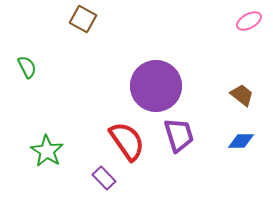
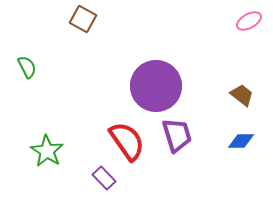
purple trapezoid: moved 2 px left
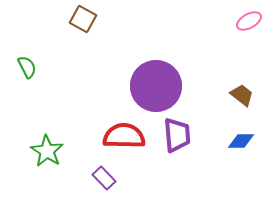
purple trapezoid: rotated 12 degrees clockwise
red semicircle: moved 3 px left, 5 px up; rotated 54 degrees counterclockwise
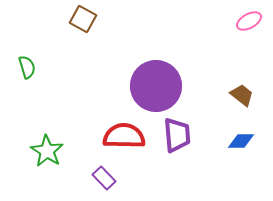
green semicircle: rotated 10 degrees clockwise
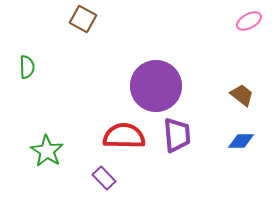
green semicircle: rotated 15 degrees clockwise
